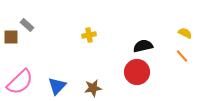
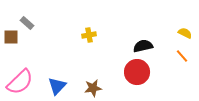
gray rectangle: moved 2 px up
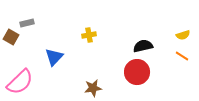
gray rectangle: rotated 56 degrees counterclockwise
yellow semicircle: moved 2 px left, 2 px down; rotated 136 degrees clockwise
brown square: rotated 28 degrees clockwise
orange line: rotated 16 degrees counterclockwise
blue triangle: moved 3 px left, 29 px up
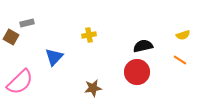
orange line: moved 2 px left, 4 px down
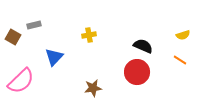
gray rectangle: moved 7 px right, 2 px down
brown square: moved 2 px right
black semicircle: rotated 36 degrees clockwise
pink semicircle: moved 1 px right, 1 px up
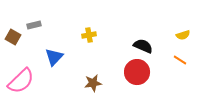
brown star: moved 5 px up
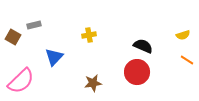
orange line: moved 7 px right
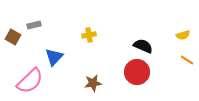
pink semicircle: moved 9 px right
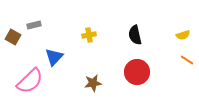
black semicircle: moved 8 px left, 11 px up; rotated 126 degrees counterclockwise
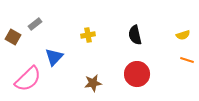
gray rectangle: moved 1 px right, 1 px up; rotated 24 degrees counterclockwise
yellow cross: moved 1 px left
orange line: rotated 16 degrees counterclockwise
red circle: moved 2 px down
pink semicircle: moved 2 px left, 2 px up
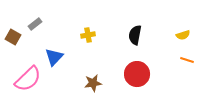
black semicircle: rotated 24 degrees clockwise
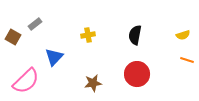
pink semicircle: moved 2 px left, 2 px down
